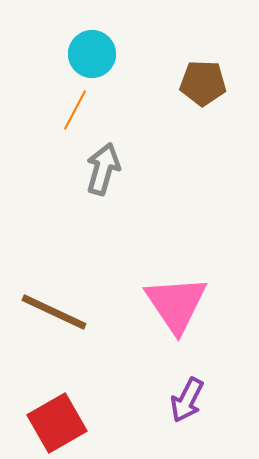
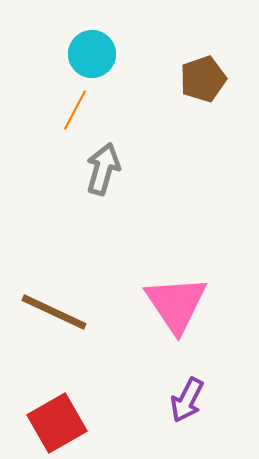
brown pentagon: moved 4 px up; rotated 21 degrees counterclockwise
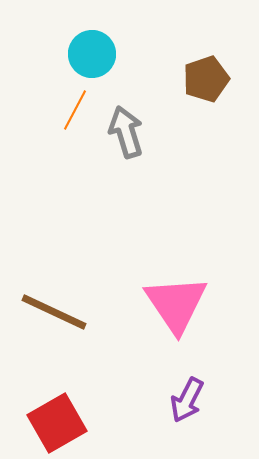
brown pentagon: moved 3 px right
gray arrow: moved 23 px right, 37 px up; rotated 33 degrees counterclockwise
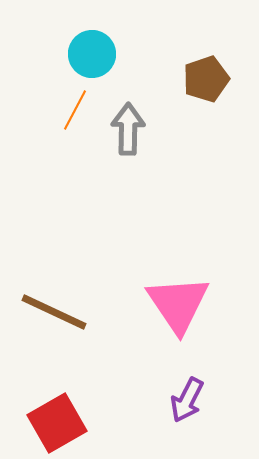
gray arrow: moved 2 px right, 3 px up; rotated 18 degrees clockwise
pink triangle: moved 2 px right
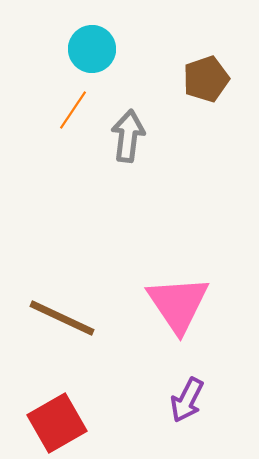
cyan circle: moved 5 px up
orange line: moved 2 px left; rotated 6 degrees clockwise
gray arrow: moved 7 px down; rotated 6 degrees clockwise
brown line: moved 8 px right, 6 px down
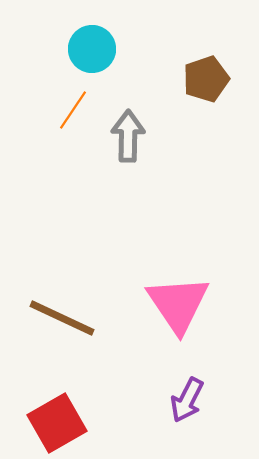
gray arrow: rotated 6 degrees counterclockwise
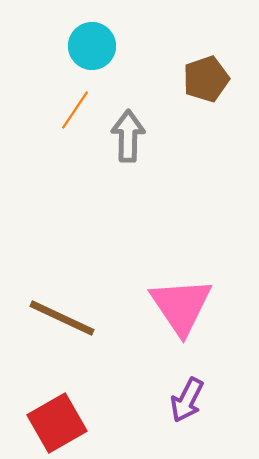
cyan circle: moved 3 px up
orange line: moved 2 px right
pink triangle: moved 3 px right, 2 px down
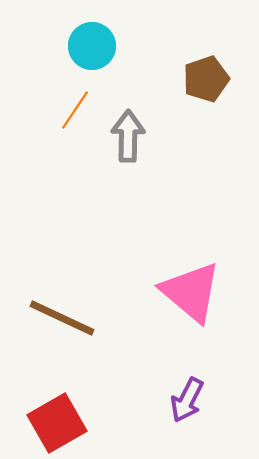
pink triangle: moved 10 px right, 14 px up; rotated 16 degrees counterclockwise
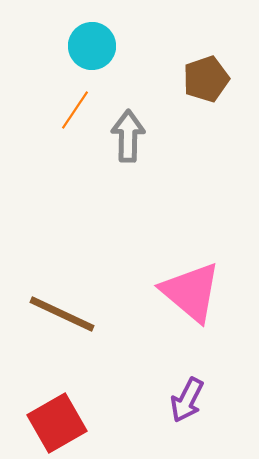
brown line: moved 4 px up
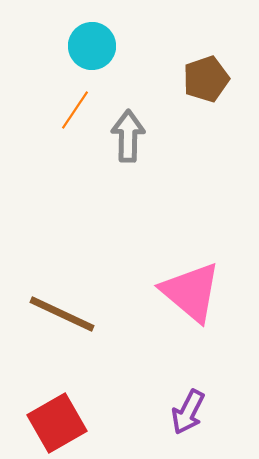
purple arrow: moved 1 px right, 12 px down
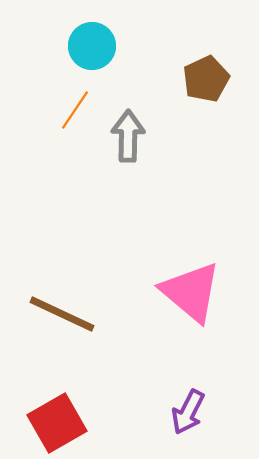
brown pentagon: rotated 6 degrees counterclockwise
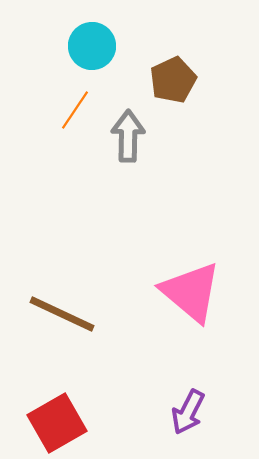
brown pentagon: moved 33 px left, 1 px down
